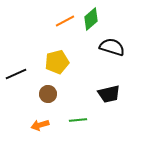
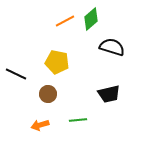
yellow pentagon: rotated 25 degrees clockwise
black line: rotated 50 degrees clockwise
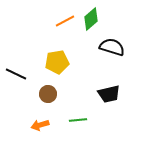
yellow pentagon: rotated 20 degrees counterclockwise
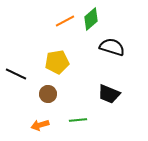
black trapezoid: rotated 35 degrees clockwise
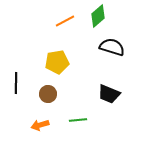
green diamond: moved 7 px right, 3 px up
black line: moved 9 px down; rotated 65 degrees clockwise
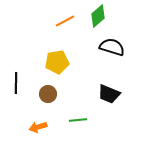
orange arrow: moved 2 px left, 2 px down
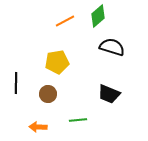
orange arrow: rotated 18 degrees clockwise
